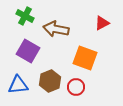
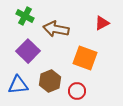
purple square: rotated 15 degrees clockwise
red circle: moved 1 px right, 4 px down
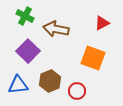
orange square: moved 8 px right
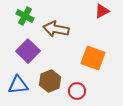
red triangle: moved 12 px up
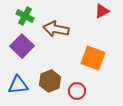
purple square: moved 6 px left, 5 px up
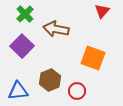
red triangle: rotated 21 degrees counterclockwise
green cross: moved 2 px up; rotated 18 degrees clockwise
brown hexagon: moved 1 px up
blue triangle: moved 6 px down
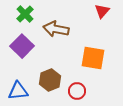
orange square: rotated 10 degrees counterclockwise
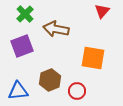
purple square: rotated 25 degrees clockwise
